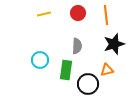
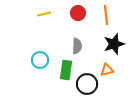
black circle: moved 1 px left
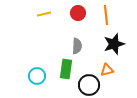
cyan circle: moved 3 px left, 16 px down
green rectangle: moved 1 px up
black circle: moved 2 px right, 1 px down
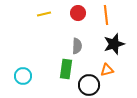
cyan circle: moved 14 px left
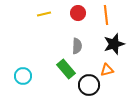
green rectangle: rotated 48 degrees counterclockwise
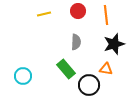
red circle: moved 2 px up
gray semicircle: moved 1 px left, 4 px up
orange triangle: moved 1 px left, 1 px up; rotated 24 degrees clockwise
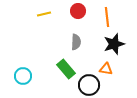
orange line: moved 1 px right, 2 px down
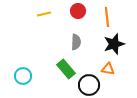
orange triangle: moved 2 px right
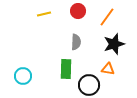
orange line: rotated 42 degrees clockwise
green rectangle: rotated 42 degrees clockwise
